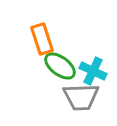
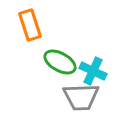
orange rectangle: moved 12 px left, 14 px up
green ellipse: moved 4 px up; rotated 8 degrees counterclockwise
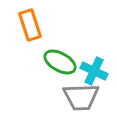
cyan cross: moved 1 px right
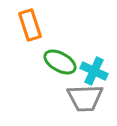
gray trapezoid: moved 4 px right, 1 px down
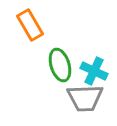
orange rectangle: rotated 12 degrees counterclockwise
green ellipse: moved 3 px down; rotated 44 degrees clockwise
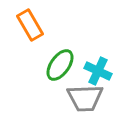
green ellipse: rotated 52 degrees clockwise
cyan cross: moved 4 px right
